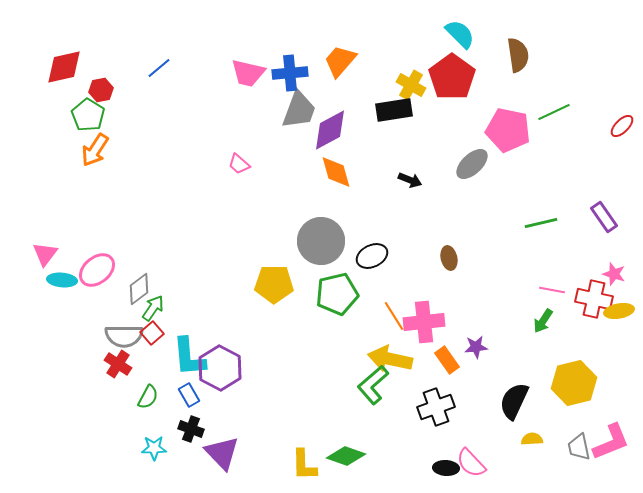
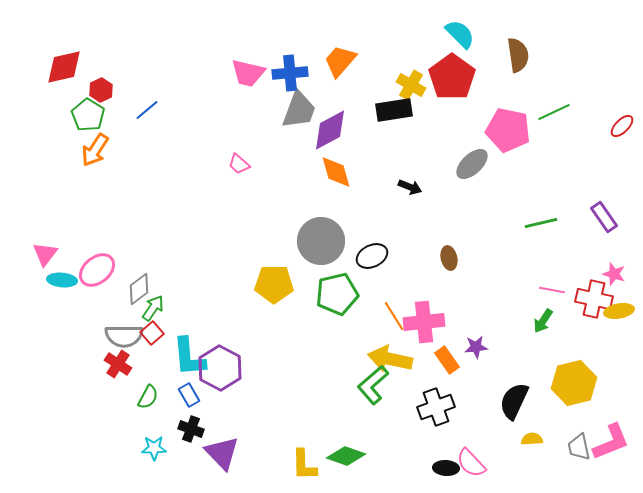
blue line at (159, 68): moved 12 px left, 42 px down
red hexagon at (101, 90): rotated 15 degrees counterclockwise
black arrow at (410, 180): moved 7 px down
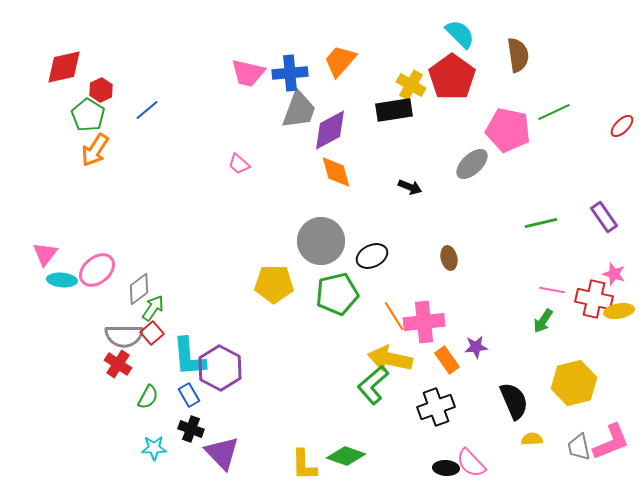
black semicircle at (514, 401): rotated 132 degrees clockwise
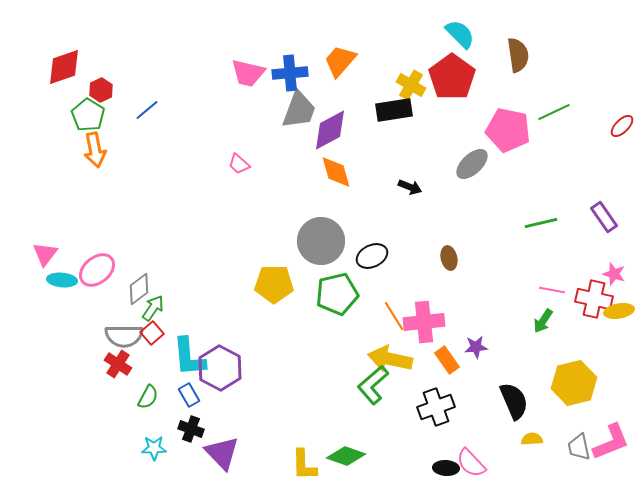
red diamond at (64, 67): rotated 6 degrees counterclockwise
orange arrow at (95, 150): rotated 44 degrees counterclockwise
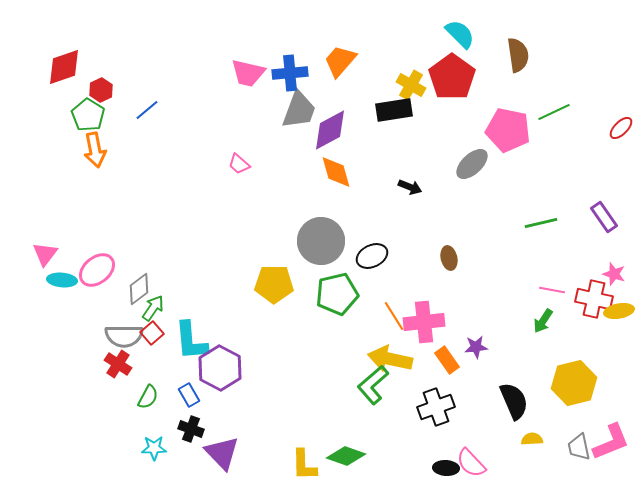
red ellipse at (622, 126): moved 1 px left, 2 px down
cyan L-shape at (189, 357): moved 2 px right, 16 px up
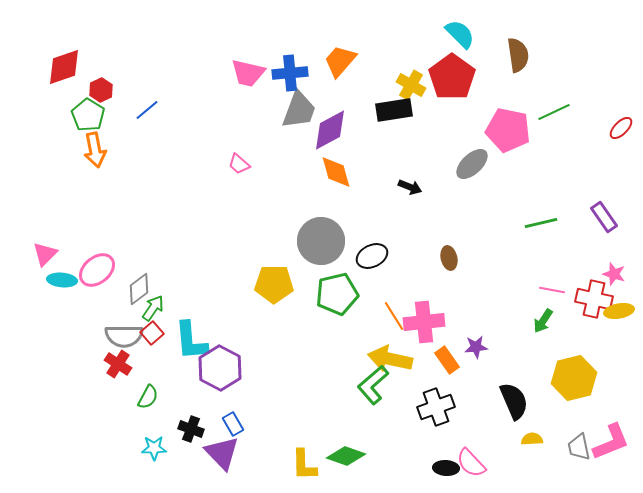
pink triangle at (45, 254): rotated 8 degrees clockwise
yellow hexagon at (574, 383): moved 5 px up
blue rectangle at (189, 395): moved 44 px right, 29 px down
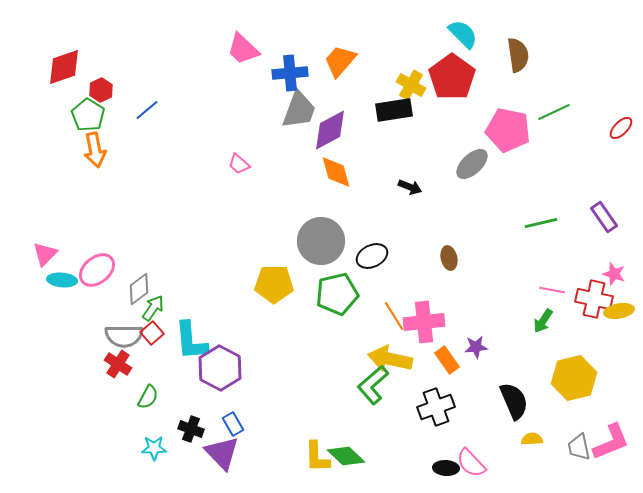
cyan semicircle at (460, 34): moved 3 px right
pink trapezoid at (248, 73): moved 5 px left, 24 px up; rotated 30 degrees clockwise
green diamond at (346, 456): rotated 24 degrees clockwise
yellow L-shape at (304, 465): moved 13 px right, 8 px up
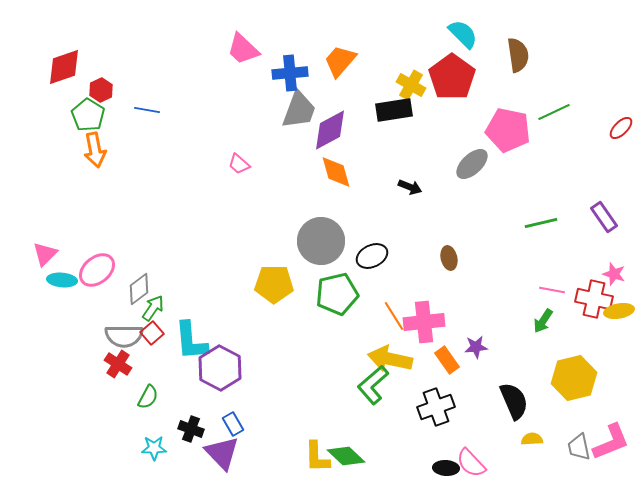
blue line at (147, 110): rotated 50 degrees clockwise
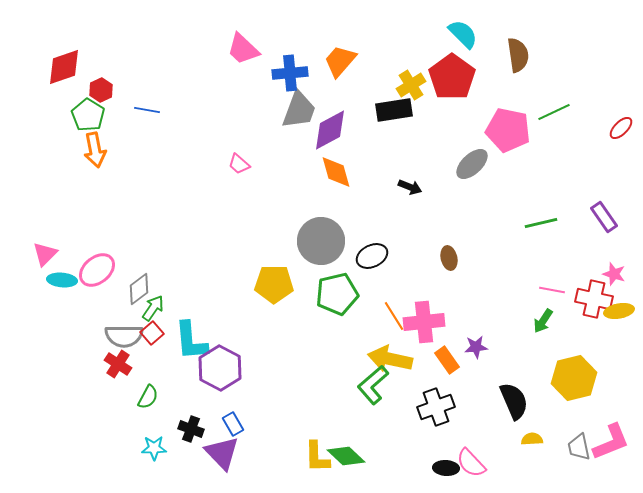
yellow cross at (411, 85): rotated 28 degrees clockwise
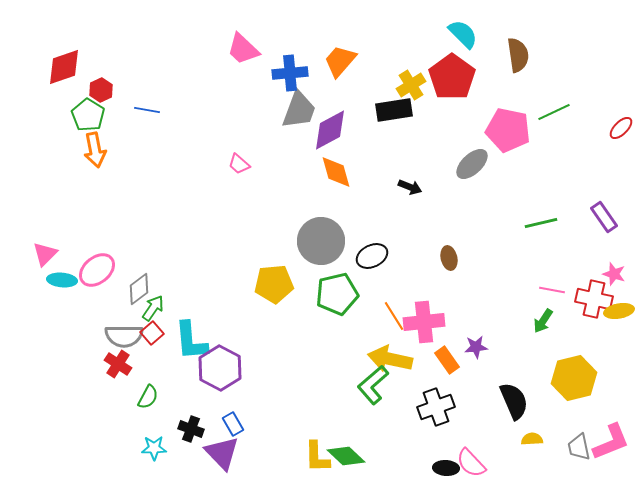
yellow pentagon at (274, 284): rotated 6 degrees counterclockwise
